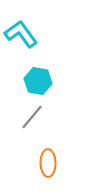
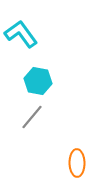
orange ellipse: moved 29 px right
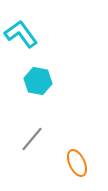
gray line: moved 22 px down
orange ellipse: rotated 24 degrees counterclockwise
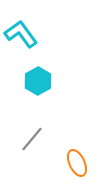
cyan hexagon: rotated 20 degrees clockwise
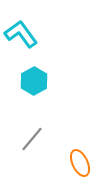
cyan hexagon: moved 4 px left
orange ellipse: moved 3 px right
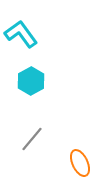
cyan hexagon: moved 3 px left
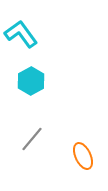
orange ellipse: moved 3 px right, 7 px up
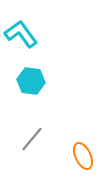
cyan hexagon: rotated 24 degrees counterclockwise
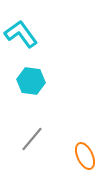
orange ellipse: moved 2 px right
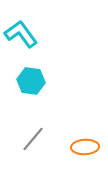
gray line: moved 1 px right
orange ellipse: moved 9 px up; rotated 68 degrees counterclockwise
